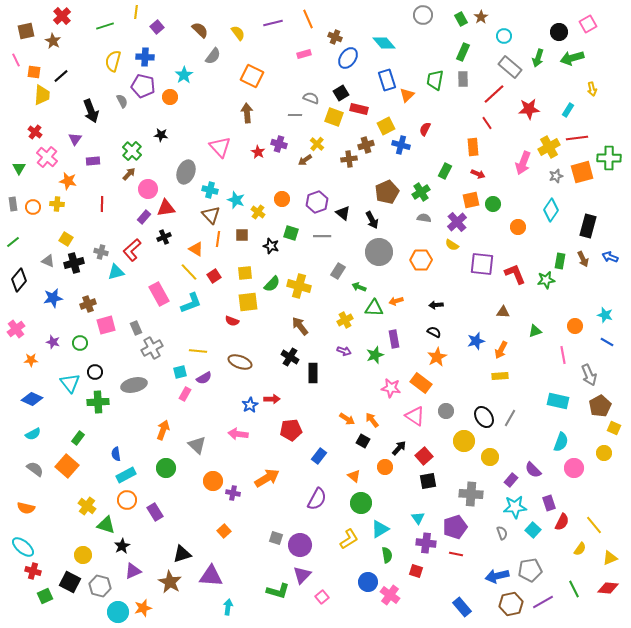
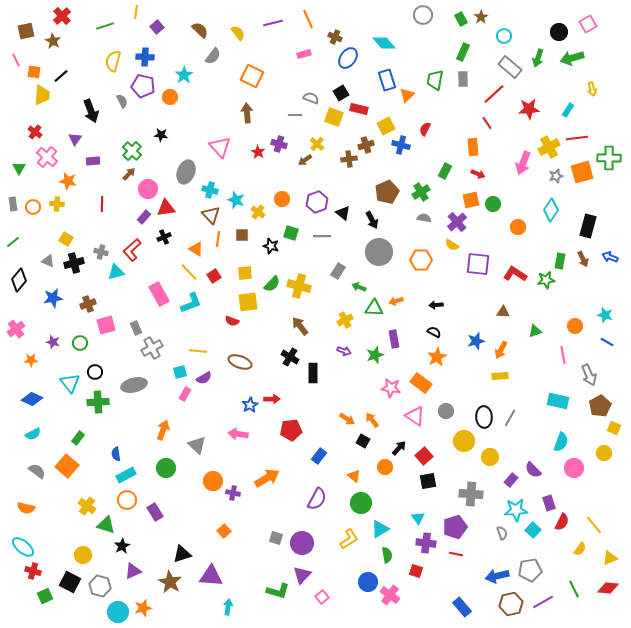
purple square at (482, 264): moved 4 px left
red L-shape at (515, 274): rotated 35 degrees counterclockwise
black ellipse at (484, 417): rotated 30 degrees clockwise
gray semicircle at (35, 469): moved 2 px right, 2 px down
cyan star at (515, 507): moved 1 px right, 3 px down
purple circle at (300, 545): moved 2 px right, 2 px up
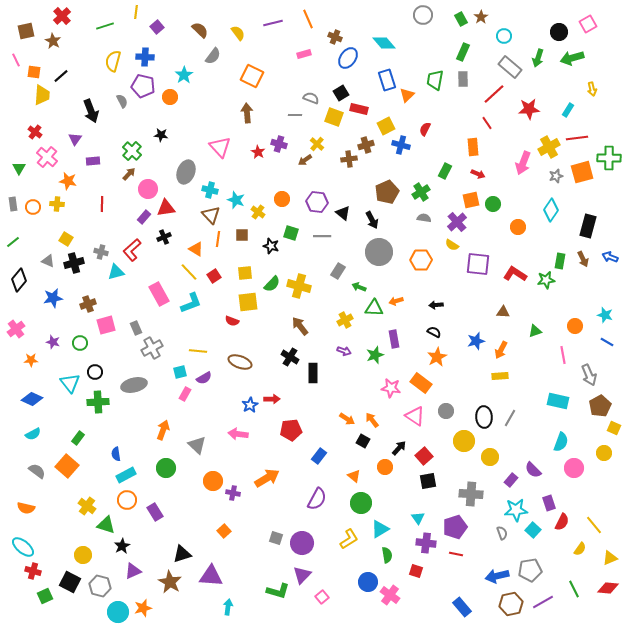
purple hexagon at (317, 202): rotated 25 degrees clockwise
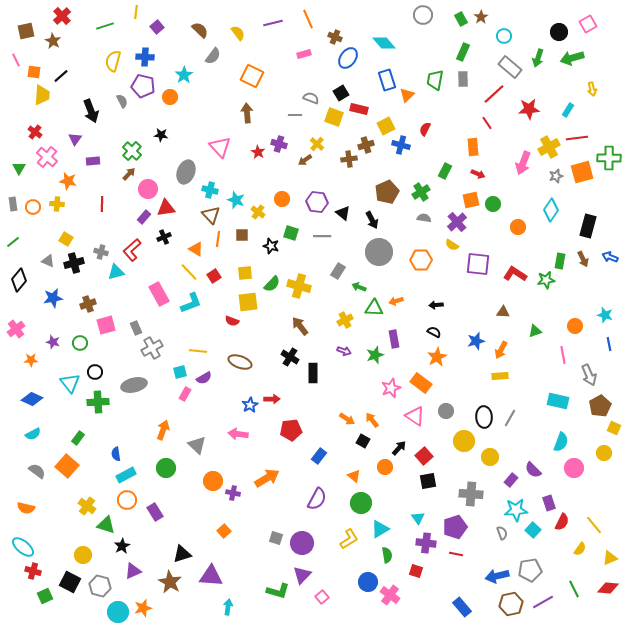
blue line at (607, 342): moved 2 px right, 2 px down; rotated 48 degrees clockwise
pink star at (391, 388): rotated 30 degrees counterclockwise
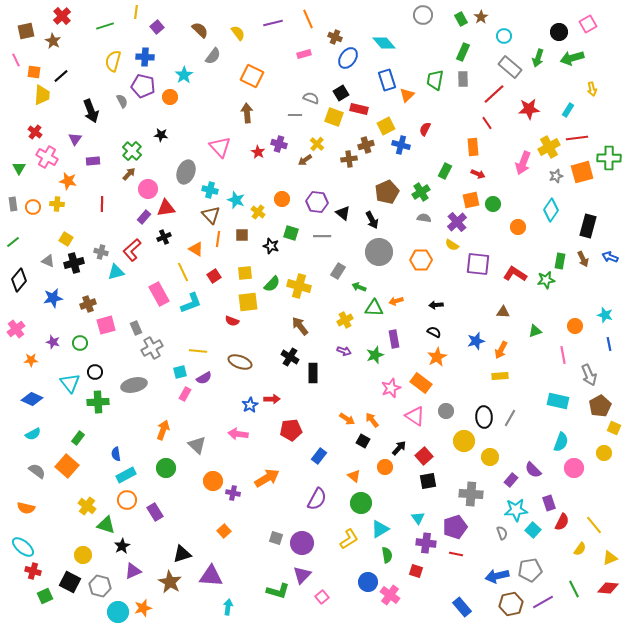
pink cross at (47, 157): rotated 10 degrees counterclockwise
yellow line at (189, 272): moved 6 px left; rotated 18 degrees clockwise
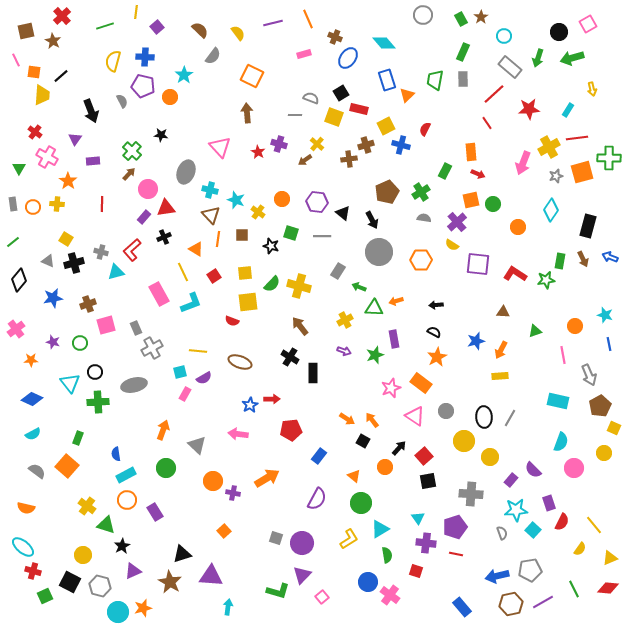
orange rectangle at (473, 147): moved 2 px left, 5 px down
orange star at (68, 181): rotated 24 degrees clockwise
green rectangle at (78, 438): rotated 16 degrees counterclockwise
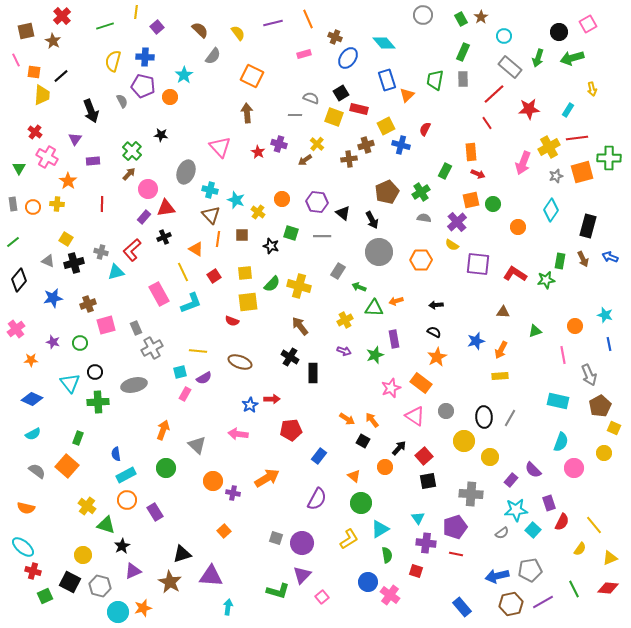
gray semicircle at (502, 533): rotated 72 degrees clockwise
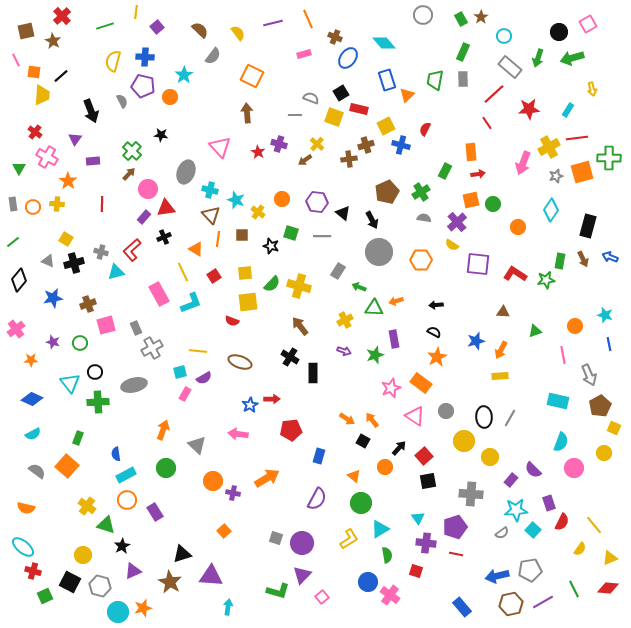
red arrow at (478, 174): rotated 32 degrees counterclockwise
blue rectangle at (319, 456): rotated 21 degrees counterclockwise
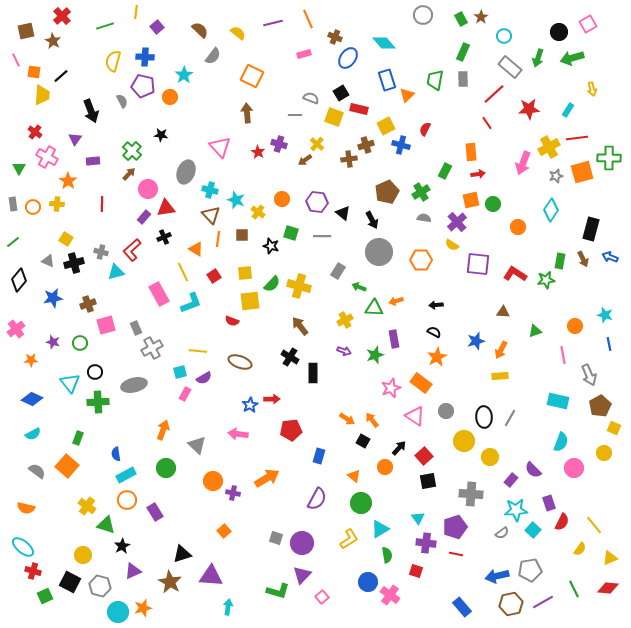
yellow semicircle at (238, 33): rotated 14 degrees counterclockwise
black rectangle at (588, 226): moved 3 px right, 3 px down
yellow square at (248, 302): moved 2 px right, 1 px up
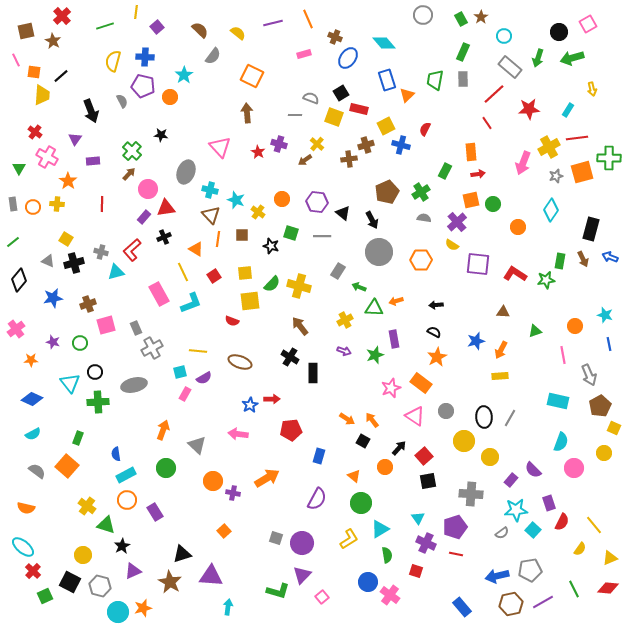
purple cross at (426, 543): rotated 18 degrees clockwise
red cross at (33, 571): rotated 28 degrees clockwise
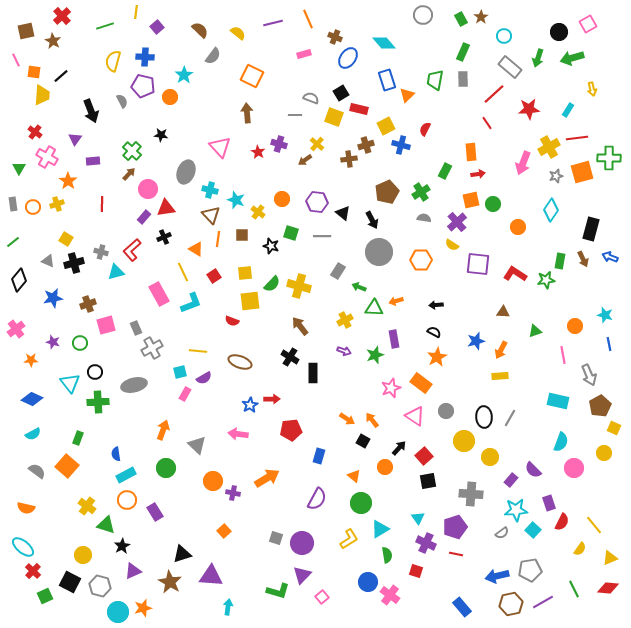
yellow cross at (57, 204): rotated 24 degrees counterclockwise
